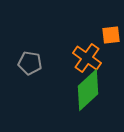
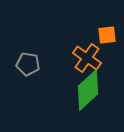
orange square: moved 4 px left
gray pentagon: moved 2 px left, 1 px down
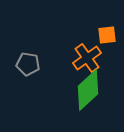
orange cross: rotated 20 degrees clockwise
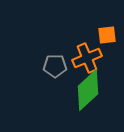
orange cross: rotated 12 degrees clockwise
gray pentagon: moved 27 px right, 2 px down; rotated 10 degrees counterclockwise
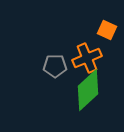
orange square: moved 5 px up; rotated 30 degrees clockwise
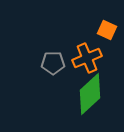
gray pentagon: moved 2 px left, 3 px up
green diamond: moved 2 px right, 4 px down
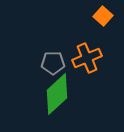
orange square: moved 4 px left, 14 px up; rotated 18 degrees clockwise
green diamond: moved 33 px left
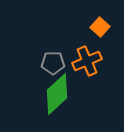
orange square: moved 3 px left, 11 px down
orange cross: moved 3 px down
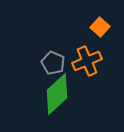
gray pentagon: rotated 25 degrees clockwise
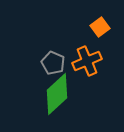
orange square: rotated 12 degrees clockwise
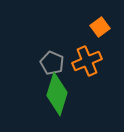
gray pentagon: moved 1 px left
green diamond: rotated 30 degrees counterclockwise
